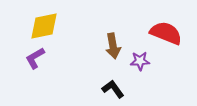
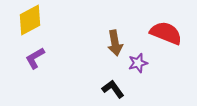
yellow diamond: moved 14 px left, 6 px up; rotated 16 degrees counterclockwise
brown arrow: moved 2 px right, 3 px up
purple star: moved 2 px left, 2 px down; rotated 12 degrees counterclockwise
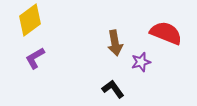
yellow diamond: rotated 8 degrees counterclockwise
purple star: moved 3 px right, 1 px up
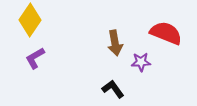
yellow diamond: rotated 20 degrees counterclockwise
purple star: rotated 12 degrees clockwise
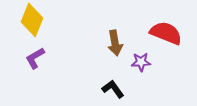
yellow diamond: moved 2 px right; rotated 12 degrees counterclockwise
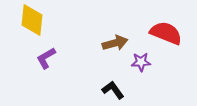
yellow diamond: rotated 16 degrees counterclockwise
brown arrow: rotated 95 degrees counterclockwise
purple L-shape: moved 11 px right
black L-shape: moved 1 px down
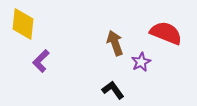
yellow diamond: moved 9 px left, 4 px down
brown arrow: rotated 95 degrees counterclockwise
purple L-shape: moved 5 px left, 3 px down; rotated 15 degrees counterclockwise
purple star: rotated 24 degrees counterclockwise
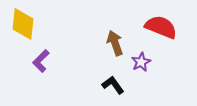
red semicircle: moved 5 px left, 6 px up
black L-shape: moved 5 px up
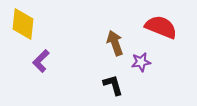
purple star: rotated 18 degrees clockwise
black L-shape: rotated 20 degrees clockwise
